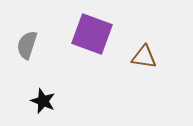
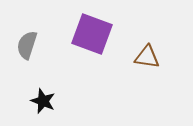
brown triangle: moved 3 px right
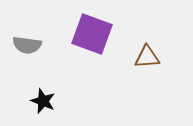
gray semicircle: rotated 100 degrees counterclockwise
brown triangle: rotated 12 degrees counterclockwise
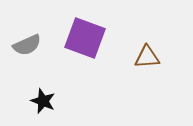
purple square: moved 7 px left, 4 px down
gray semicircle: rotated 32 degrees counterclockwise
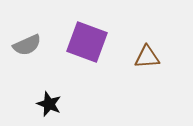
purple square: moved 2 px right, 4 px down
black star: moved 6 px right, 3 px down
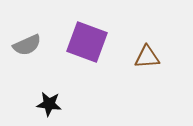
black star: rotated 15 degrees counterclockwise
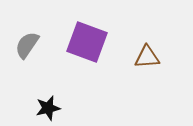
gray semicircle: rotated 148 degrees clockwise
black star: moved 1 px left, 4 px down; rotated 20 degrees counterclockwise
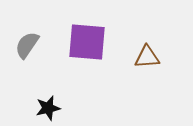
purple square: rotated 15 degrees counterclockwise
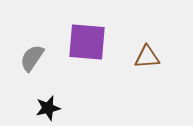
gray semicircle: moved 5 px right, 13 px down
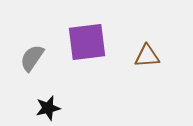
purple square: rotated 12 degrees counterclockwise
brown triangle: moved 1 px up
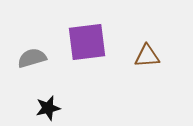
gray semicircle: rotated 40 degrees clockwise
